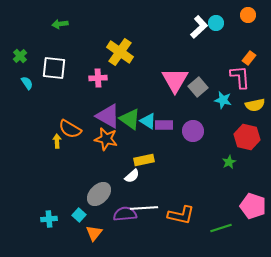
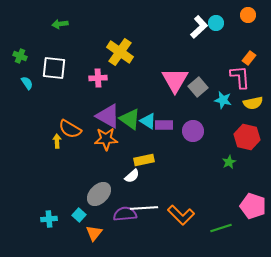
green cross: rotated 24 degrees counterclockwise
yellow semicircle: moved 2 px left, 2 px up
orange star: rotated 15 degrees counterclockwise
orange L-shape: rotated 32 degrees clockwise
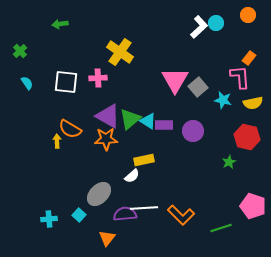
green cross: moved 5 px up; rotated 24 degrees clockwise
white square: moved 12 px right, 14 px down
green triangle: rotated 45 degrees clockwise
orange triangle: moved 13 px right, 5 px down
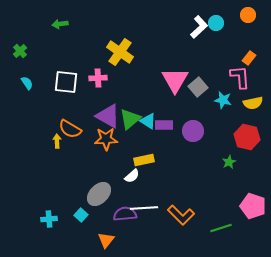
cyan square: moved 2 px right
orange triangle: moved 1 px left, 2 px down
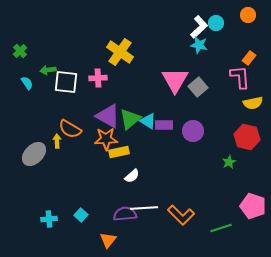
green arrow: moved 12 px left, 46 px down
cyan star: moved 24 px left, 55 px up
yellow rectangle: moved 25 px left, 8 px up
gray ellipse: moved 65 px left, 40 px up
orange triangle: moved 2 px right
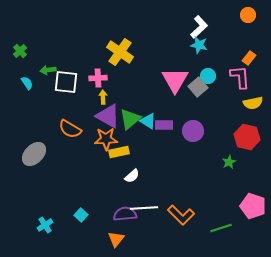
cyan circle: moved 8 px left, 53 px down
yellow arrow: moved 46 px right, 44 px up
cyan cross: moved 4 px left, 6 px down; rotated 28 degrees counterclockwise
orange triangle: moved 8 px right, 1 px up
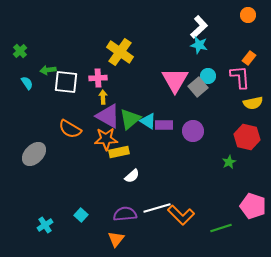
white line: moved 13 px right; rotated 12 degrees counterclockwise
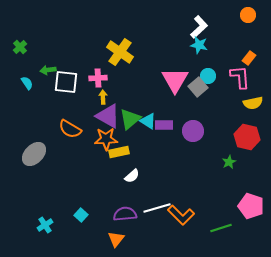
green cross: moved 4 px up
pink pentagon: moved 2 px left
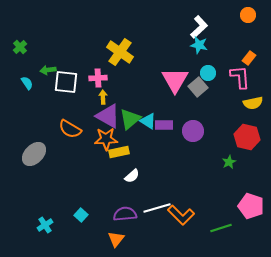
cyan circle: moved 3 px up
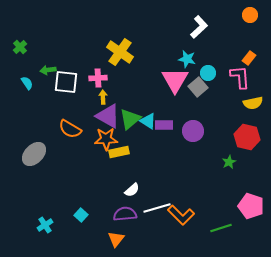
orange circle: moved 2 px right
cyan star: moved 12 px left, 14 px down
white semicircle: moved 14 px down
